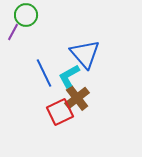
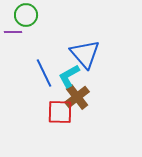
purple line: rotated 60 degrees clockwise
brown cross: moved 1 px up
red square: rotated 28 degrees clockwise
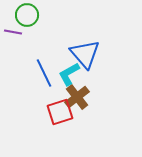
green circle: moved 1 px right
purple line: rotated 12 degrees clockwise
cyan L-shape: moved 2 px up
red square: rotated 20 degrees counterclockwise
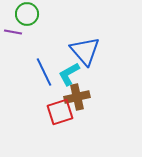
green circle: moved 1 px up
blue triangle: moved 3 px up
blue line: moved 1 px up
brown cross: rotated 25 degrees clockwise
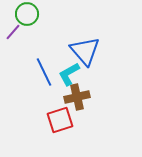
purple line: rotated 60 degrees counterclockwise
red square: moved 8 px down
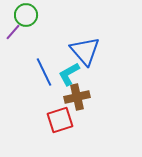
green circle: moved 1 px left, 1 px down
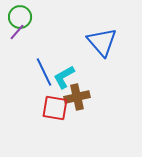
green circle: moved 6 px left, 2 px down
purple line: moved 4 px right
blue triangle: moved 17 px right, 9 px up
cyan L-shape: moved 5 px left, 3 px down
red square: moved 5 px left, 12 px up; rotated 28 degrees clockwise
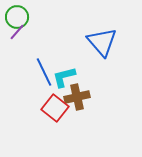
green circle: moved 3 px left
cyan L-shape: rotated 15 degrees clockwise
red square: rotated 28 degrees clockwise
